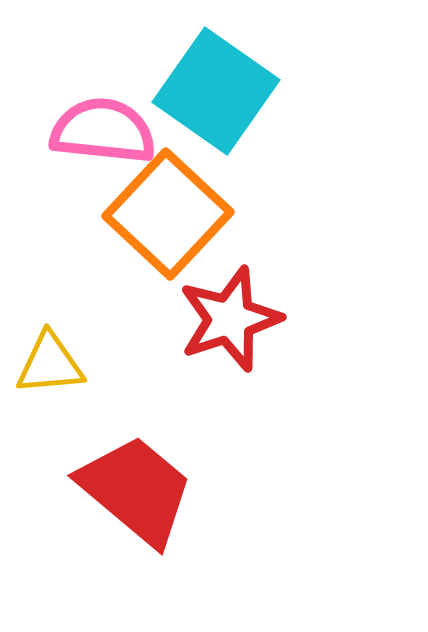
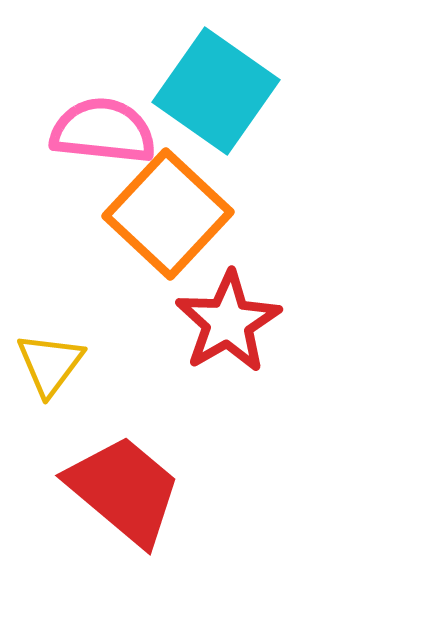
red star: moved 2 px left, 3 px down; rotated 12 degrees counterclockwise
yellow triangle: rotated 48 degrees counterclockwise
red trapezoid: moved 12 px left
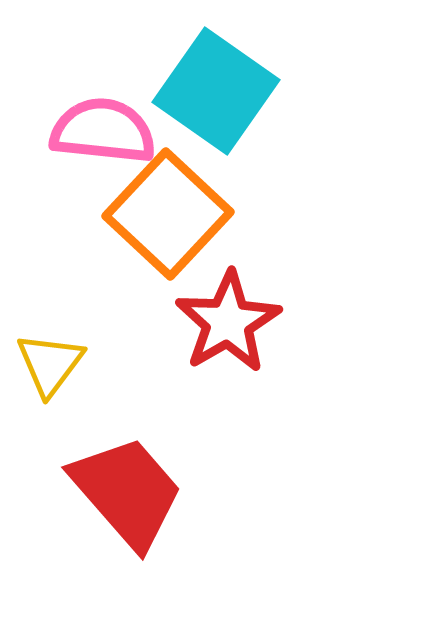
red trapezoid: moved 3 px right, 2 px down; rotated 9 degrees clockwise
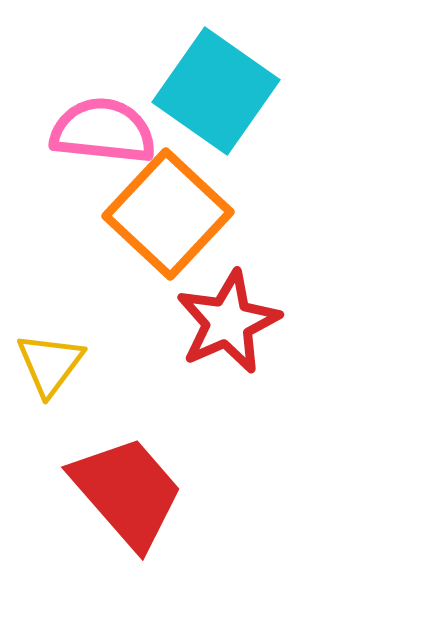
red star: rotated 6 degrees clockwise
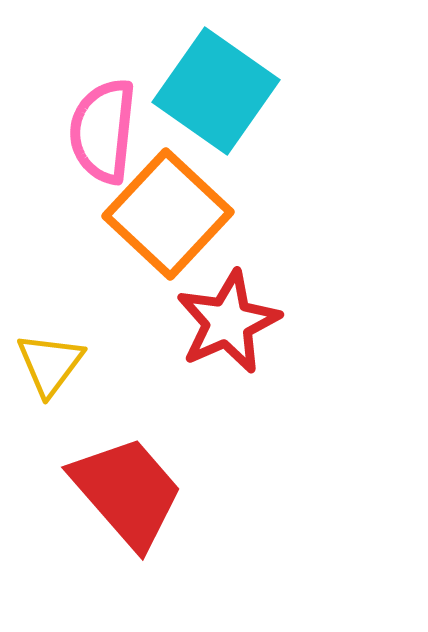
pink semicircle: rotated 90 degrees counterclockwise
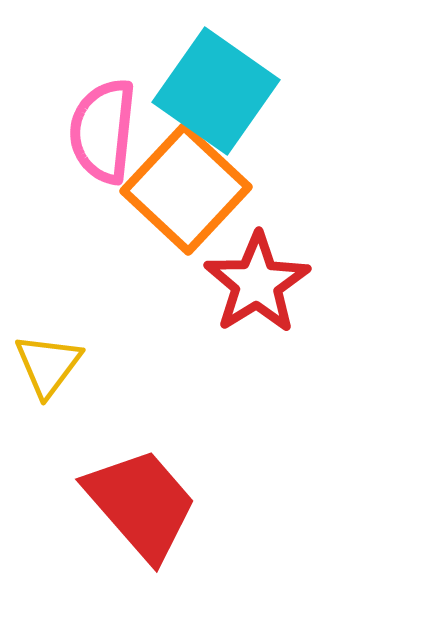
orange square: moved 18 px right, 25 px up
red star: moved 29 px right, 39 px up; rotated 8 degrees counterclockwise
yellow triangle: moved 2 px left, 1 px down
red trapezoid: moved 14 px right, 12 px down
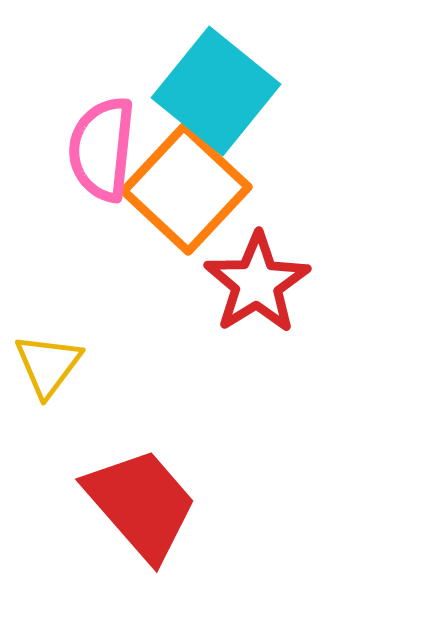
cyan square: rotated 4 degrees clockwise
pink semicircle: moved 1 px left, 18 px down
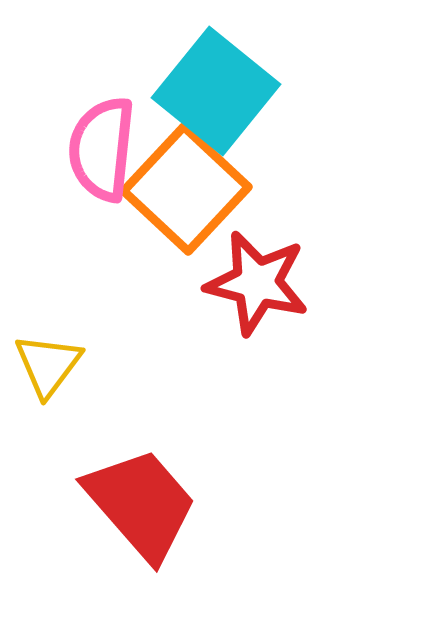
red star: rotated 26 degrees counterclockwise
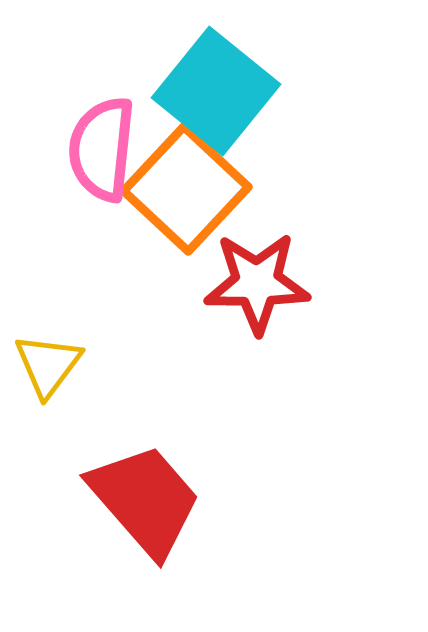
red star: rotated 14 degrees counterclockwise
red trapezoid: moved 4 px right, 4 px up
